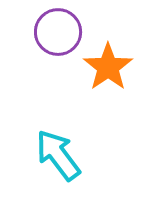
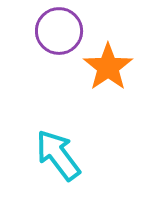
purple circle: moved 1 px right, 1 px up
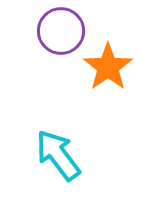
purple circle: moved 2 px right
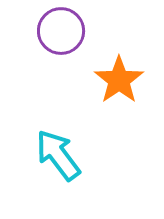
orange star: moved 11 px right, 13 px down
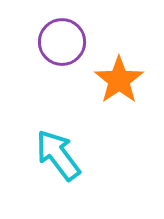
purple circle: moved 1 px right, 11 px down
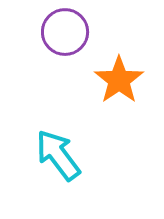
purple circle: moved 3 px right, 10 px up
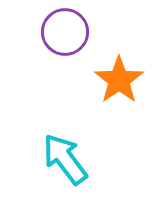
cyan arrow: moved 7 px right, 4 px down
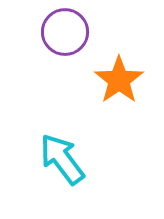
cyan arrow: moved 3 px left
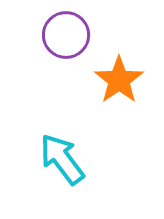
purple circle: moved 1 px right, 3 px down
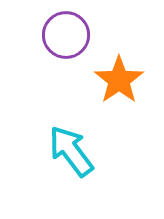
cyan arrow: moved 9 px right, 8 px up
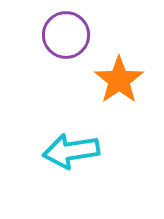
cyan arrow: rotated 62 degrees counterclockwise
